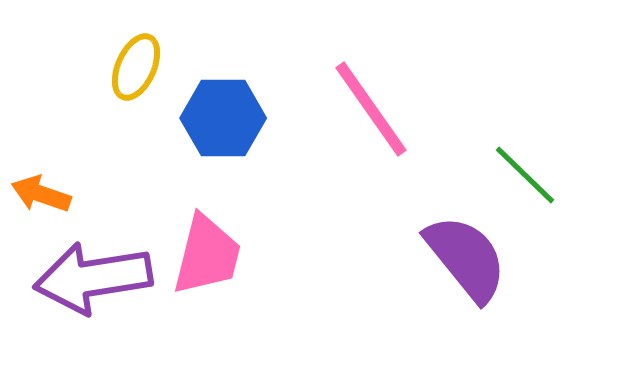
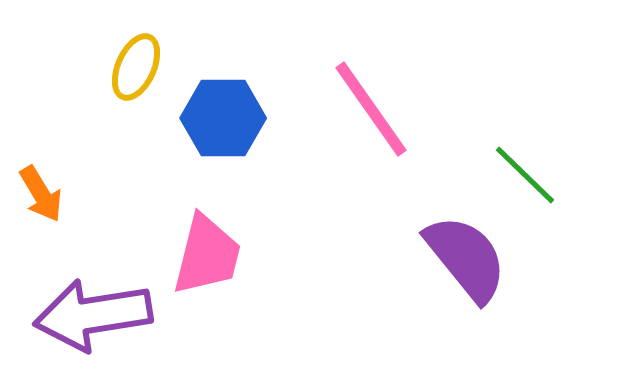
orange arrow: rotated 140 degrees counterclockwise
purple arrow: moved 37 px down
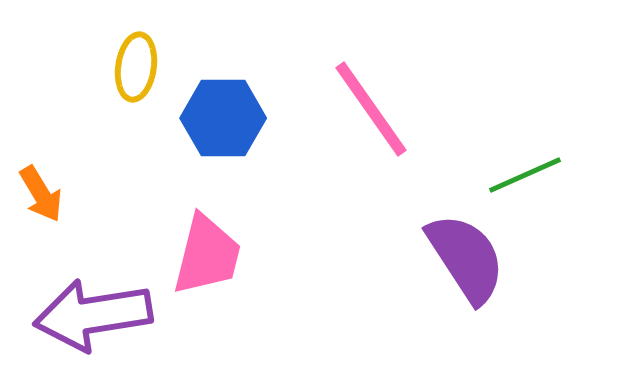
yellow ellipse: rotated 16 degrees counterclockwise
green line: rotated 68 degrees counterclockwise
purple semicircle: rotated 6 degrees clockwise
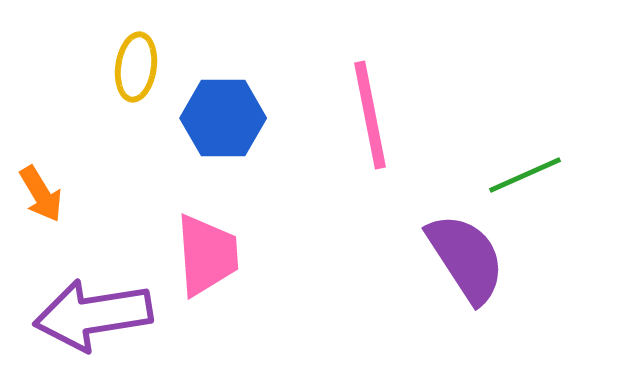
pink line: moved 1 px left, 6 px down; rotated 24 degrees clockwise
pink trapezoid: rotated 18 degrees counterclockwise
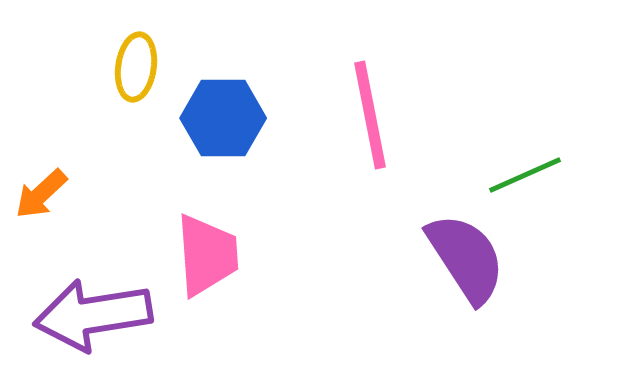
orange arrow: rotated 78 degrees clockwise
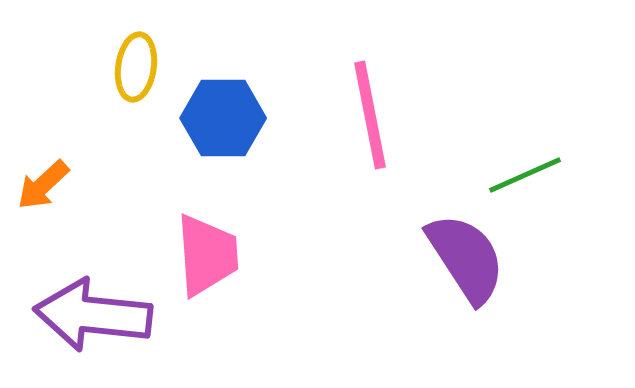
orange arrow: moved 2 px right, 9 px up
purple arrow: rotated 15 degrees clockwise
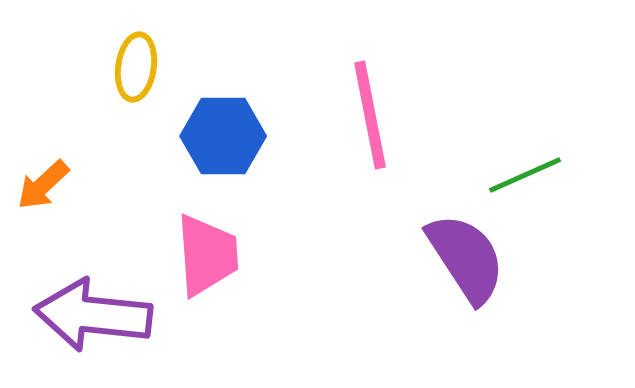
blue hexagon: moved 18 px down
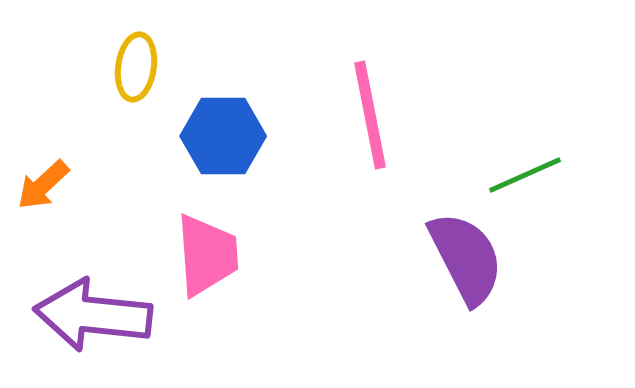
purple semicircle: rotated 6 degrees clockwise
